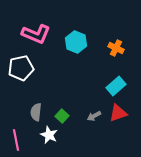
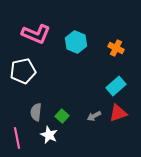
white pentagon: moved 2 px right, 3 px down
pink line: moved 1 px right, 2 px up
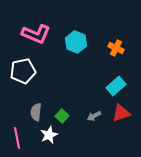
red triangle: moved 3 px right
white star: rotated 24 degrees clockwise
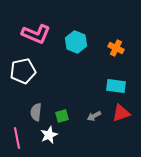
cyan rectangle: rotated 48 degrees clockwise
green square: rotated 32 degrees clockwise
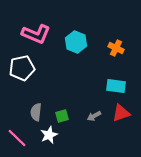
white pentagon: moved 1 px left, 3 px up
pink line: rotated 35 degrees counterclockwise
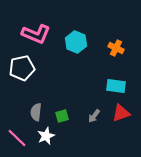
gray arrow: rotated 24 degrees counterclockwise
white star: moved 3 px left, 1 px down
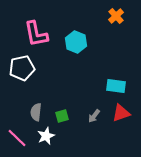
pink L-shape: rotated 56 degrees clockwise
orange cross: moved 32 px up; rotated 21 degrees clockwise
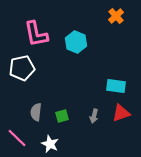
gray arrow: rotated 24 degrees counterclockwise
white star: moved 4 px right, 8 px down; rotated 24 degrees counterclockwise
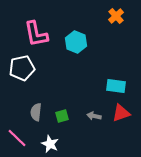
gray arrow: rotated 88 degrees clockwise
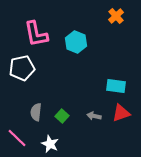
green square: rotated 32 degrees counterclockwise
